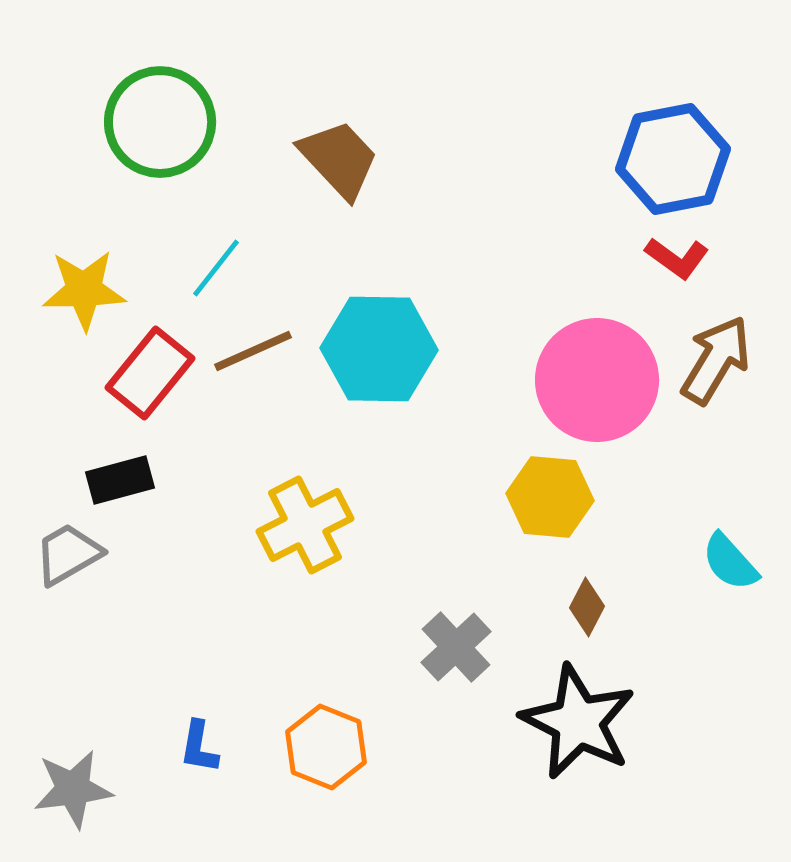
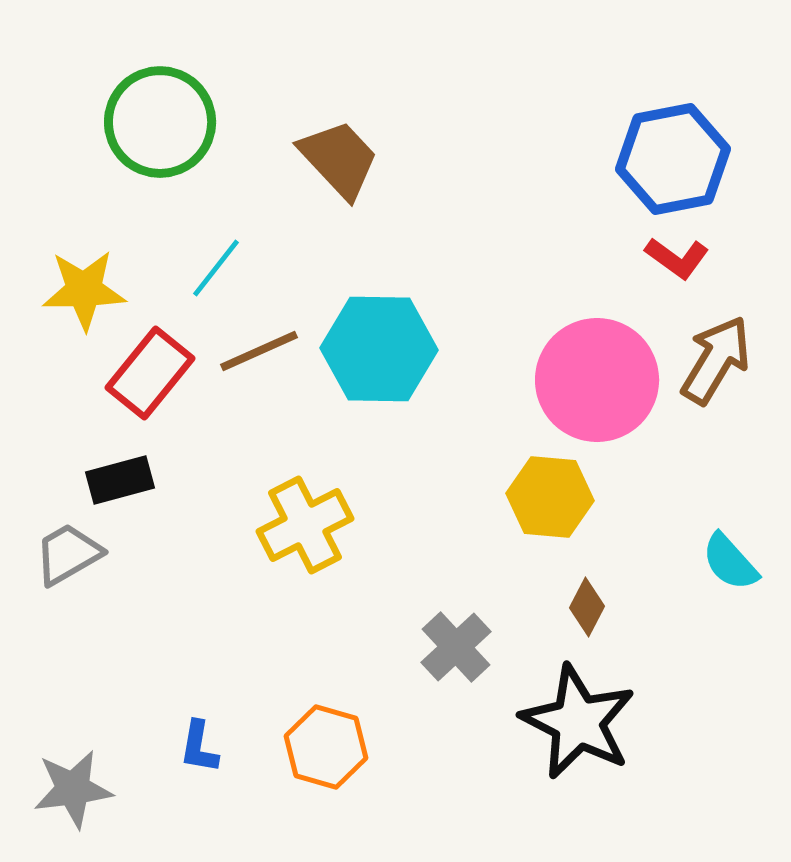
brown line: moved 6 px right
orange hexagon: rotated 6 degrees counterclockwise
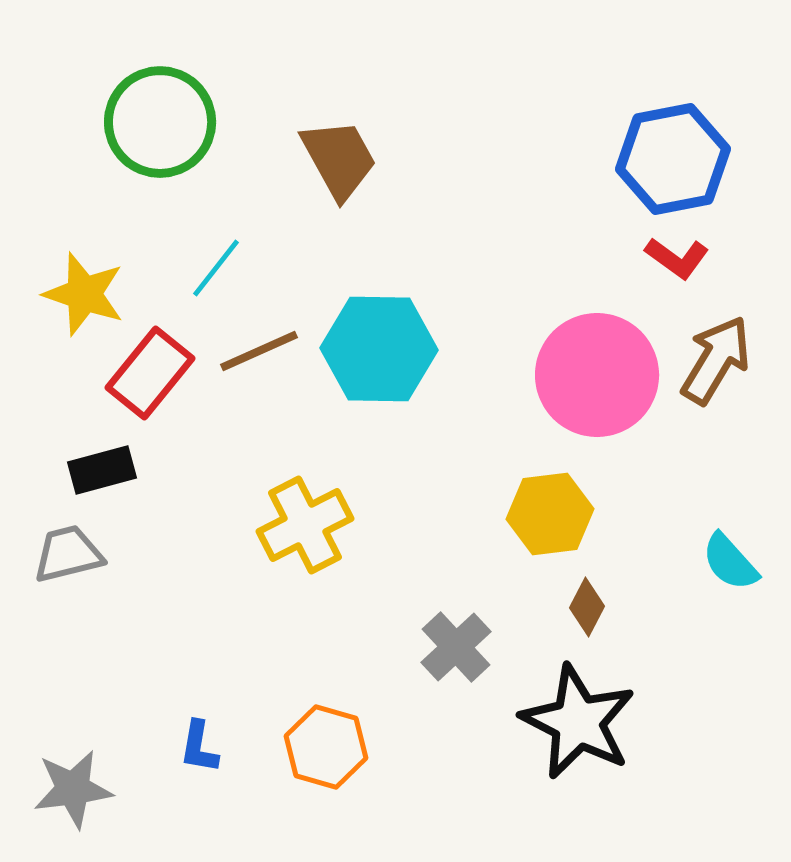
brown trapezoid: rotated 14 degrees clockwise
yellow star: moved 4 px down; rotated 20 degrees clockwise
pink circle: moved 5 px up
black rectangle: moved 18 px left, 10 px up
yellow hexagon: moved 17 px down; rotated 12 degrees counterclockwise
gray trapezoid: rotated 16 degrees clockwise
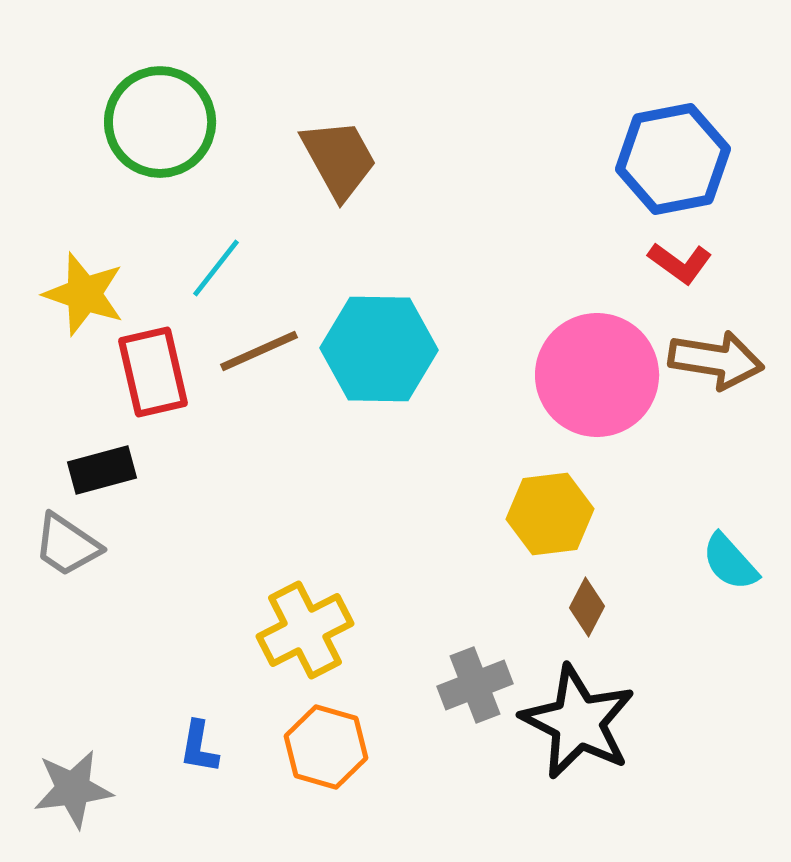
red L-shape: moved 3 px right, 5 px down
brown arrow: rotated 68 degrees clockwise
red rectangle: moved 3 px right, 1 px up; rotated 52 degrees counterclockwise
yellow cross: moved 105 px down
gray trapezoid: moved 1 px left, 9 px up; rotated 132 degrees counterclockwise
gray cross: moved 19 px right, 38 px down; rotated 22 degrees clockwise
